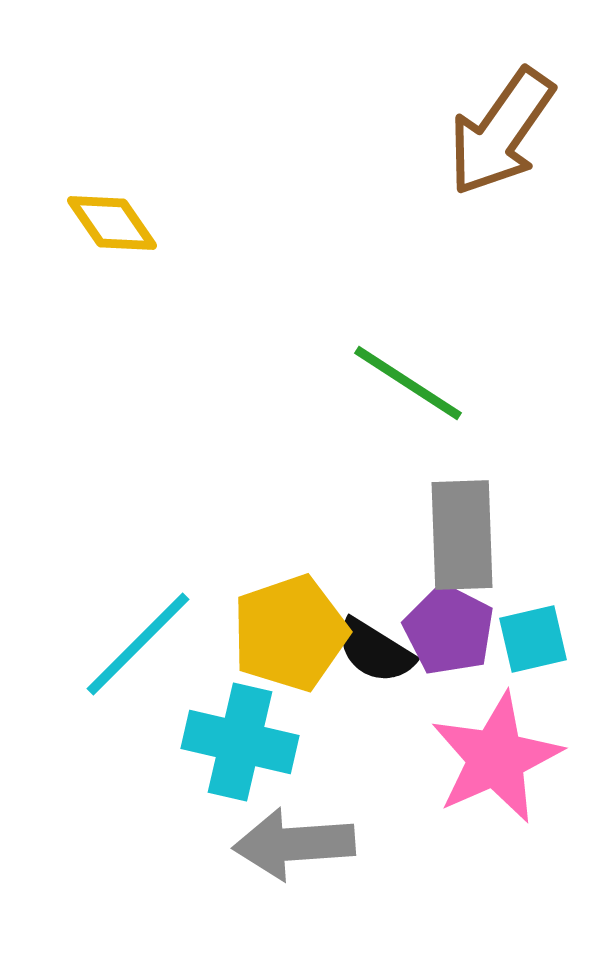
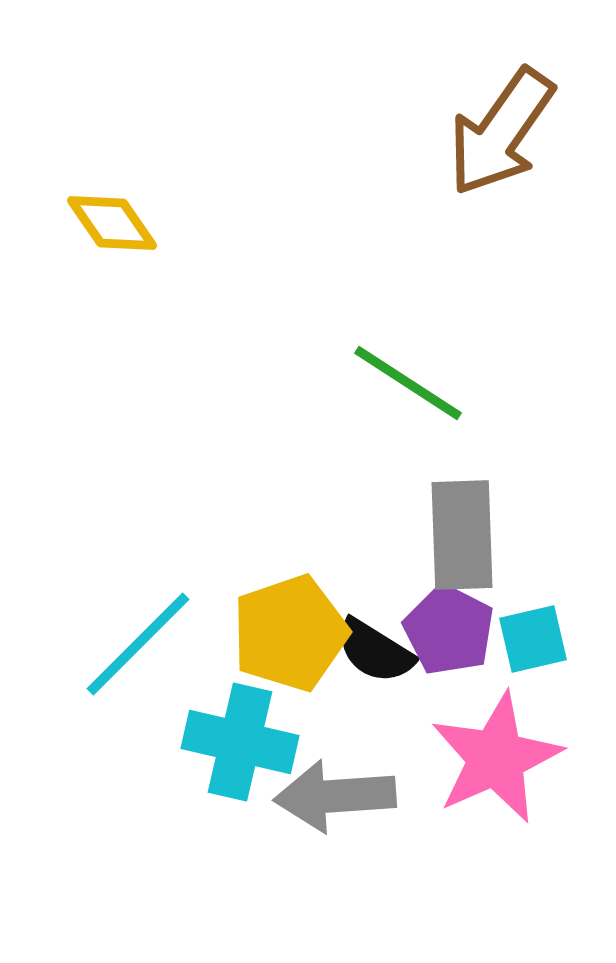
gray arrow: moved 41 px right, 48 px up
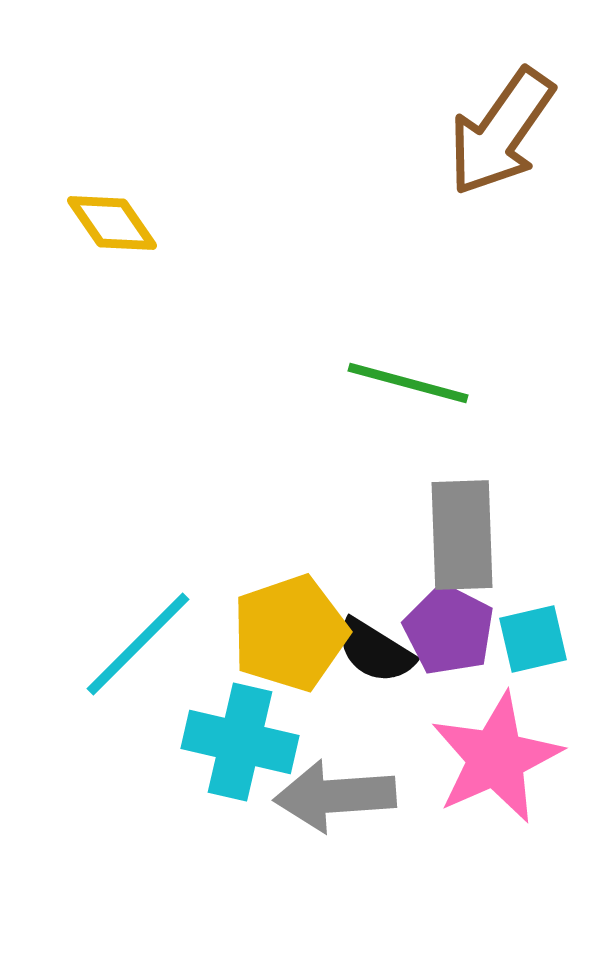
green line: rotated 18 degrees counterclockwise
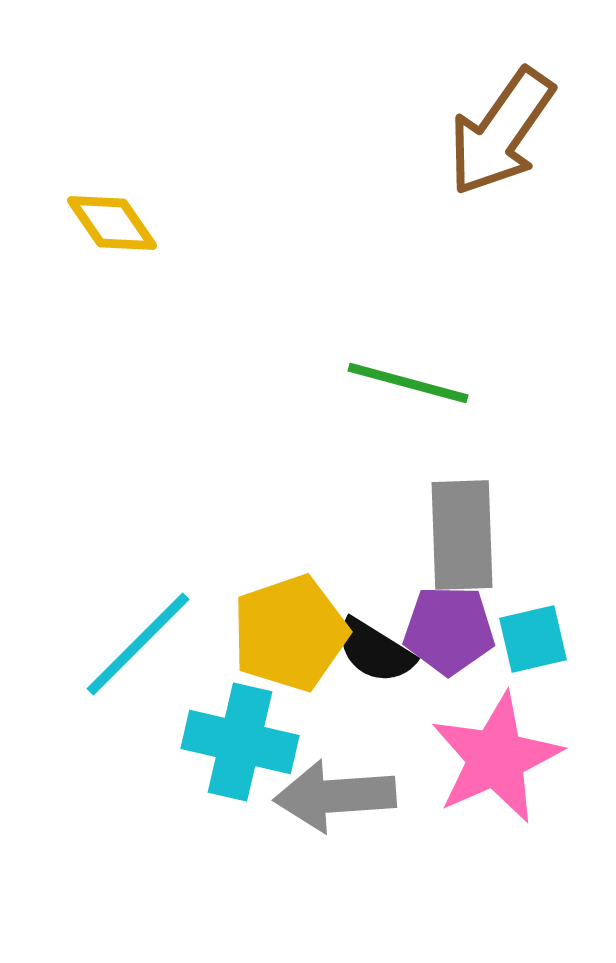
purple pentagon: rotated 26 degrees counterclockwise
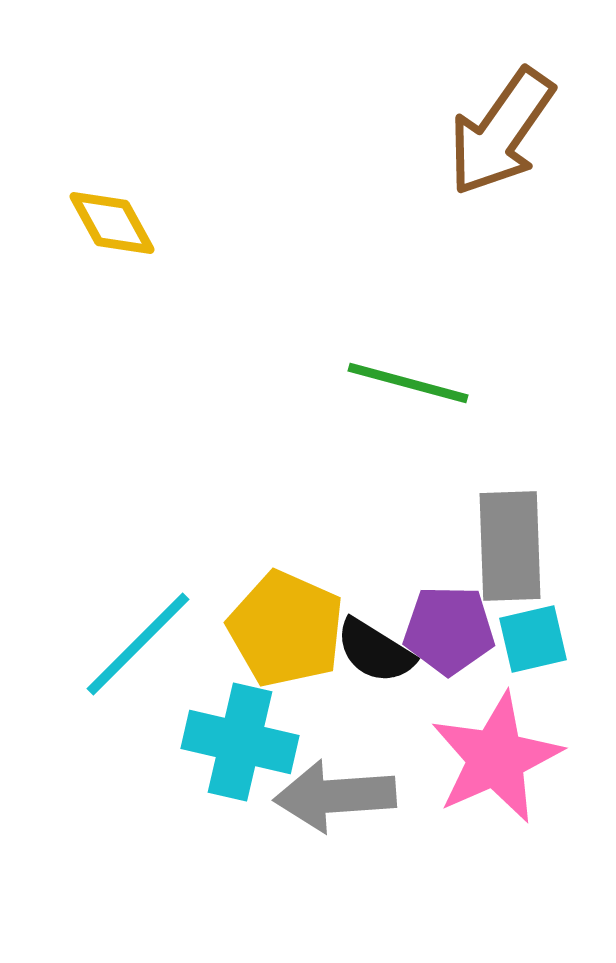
yellow diamond: rotated 6 degrees clockwise
gray rectangle: moved 48 px right, 11 px down
yellow pentagon: moved 4 px left, 4 px up; rotated 29 degrees counterclockwise
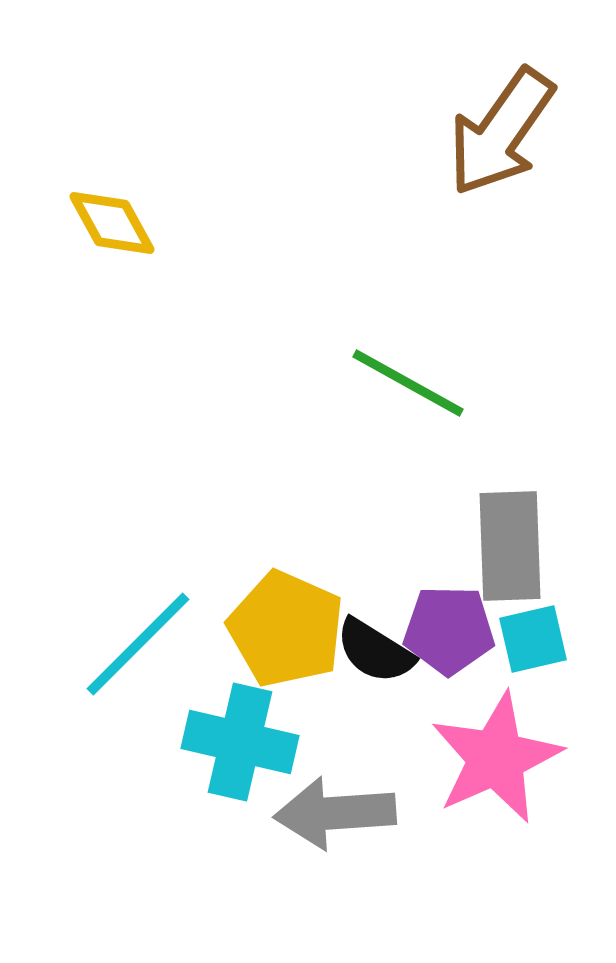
green line: rotated 14 degrees clockwise
gray arrow: moved 17 px down
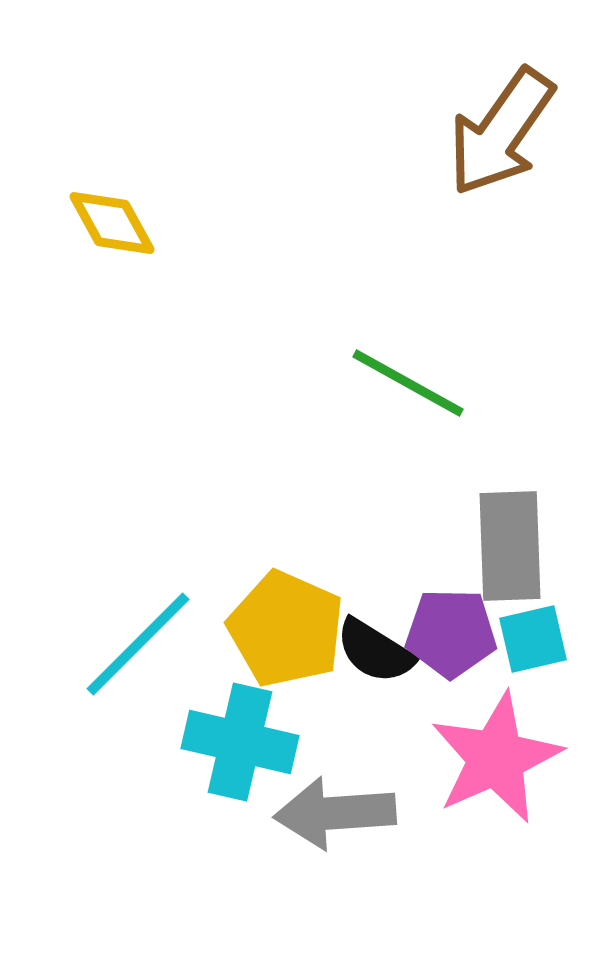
purple pentagon: moved 2 px right, 3 px down
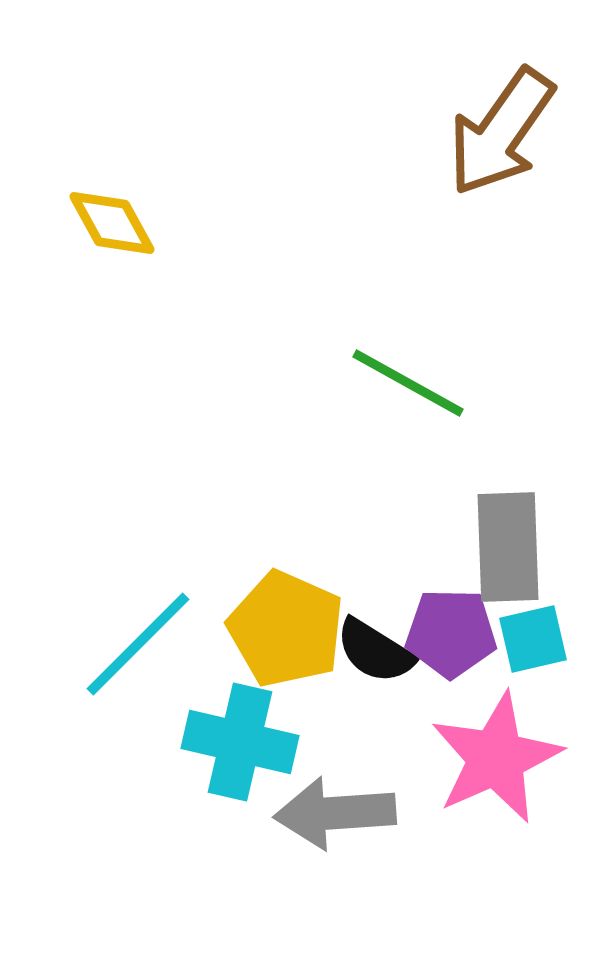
gray rectangle: moved 2 px left, 1 px down
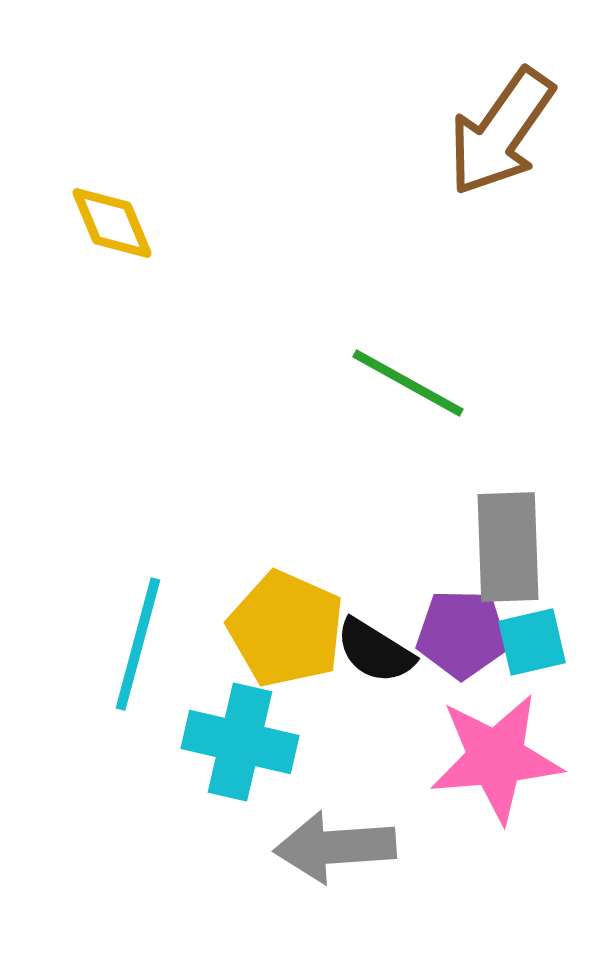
yellow diamond: rotated 6 degrees clockwise
purple pentagon: moved 11 px right, 1 px down
cyan square: moved 1 px left, 3 px down
cyan line: rotated 30 degrees counterclockwise
pink star: rotated 19 degrees clockwise
gray arrow: moved 34 px down
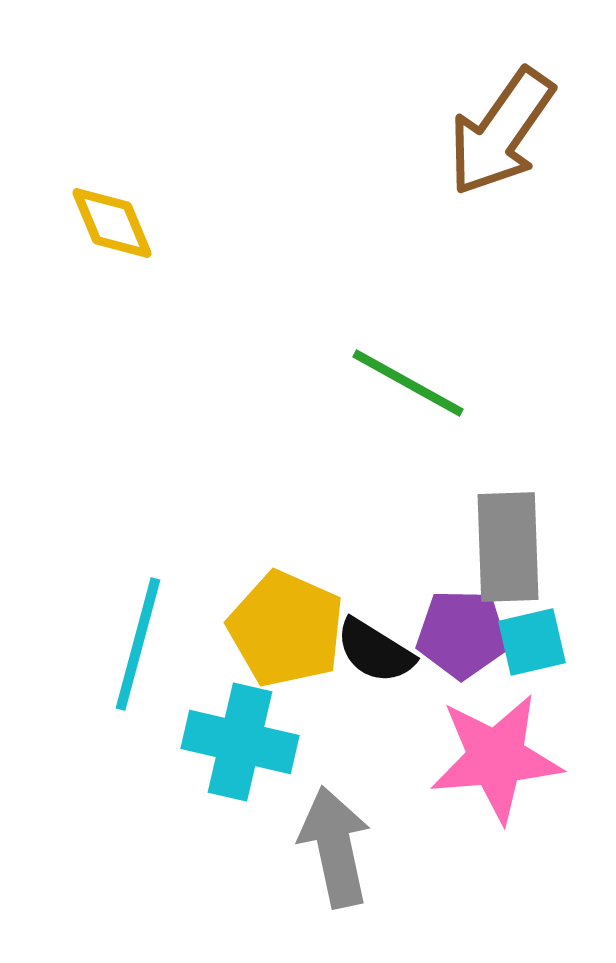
gray arrow: rotated 82 degrees clockwise
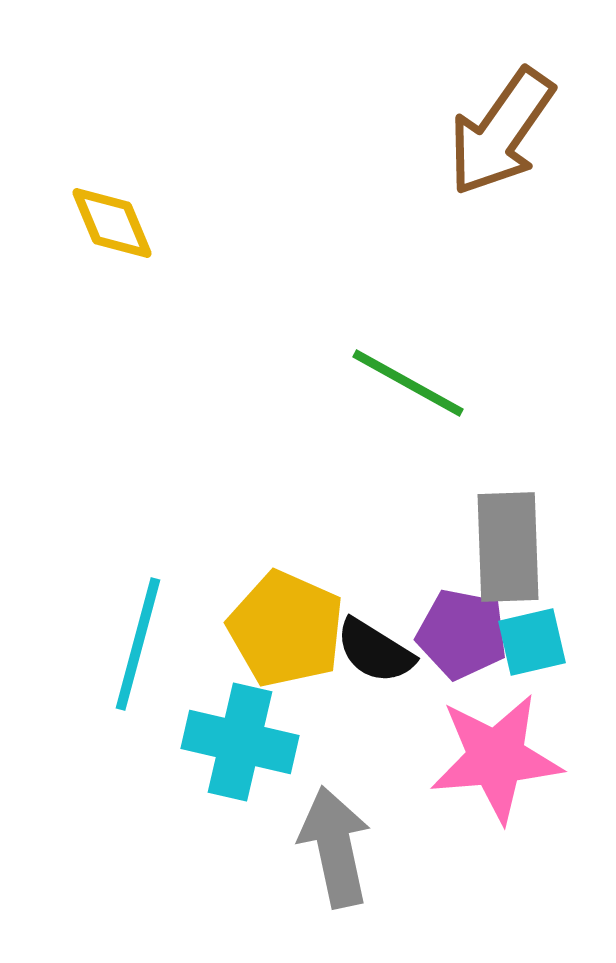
purple pentagon: rotated 10 degrees clockwise
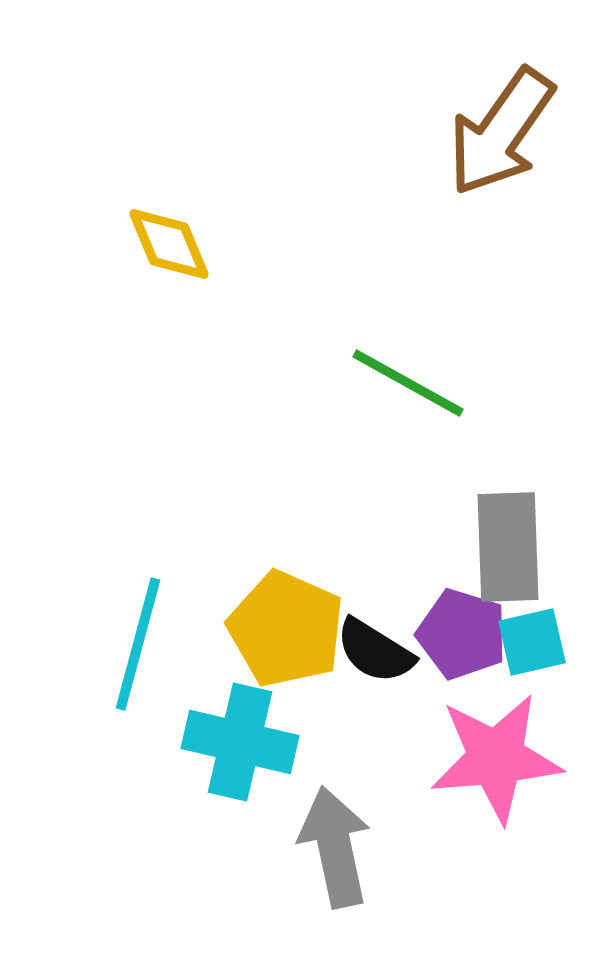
yellow diamond: moved 57 px right, 21 px down
purple pentagon: rotated 6 degrees clockwise
